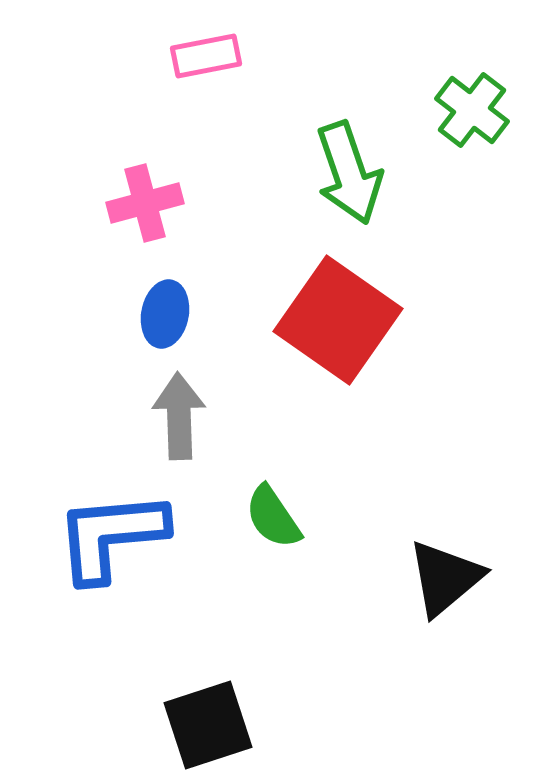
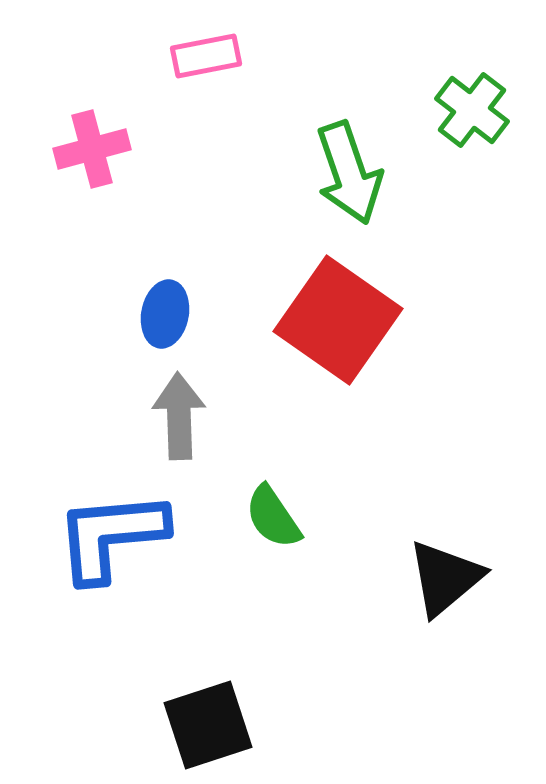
pink cross: moved 53 px left, 54 px up
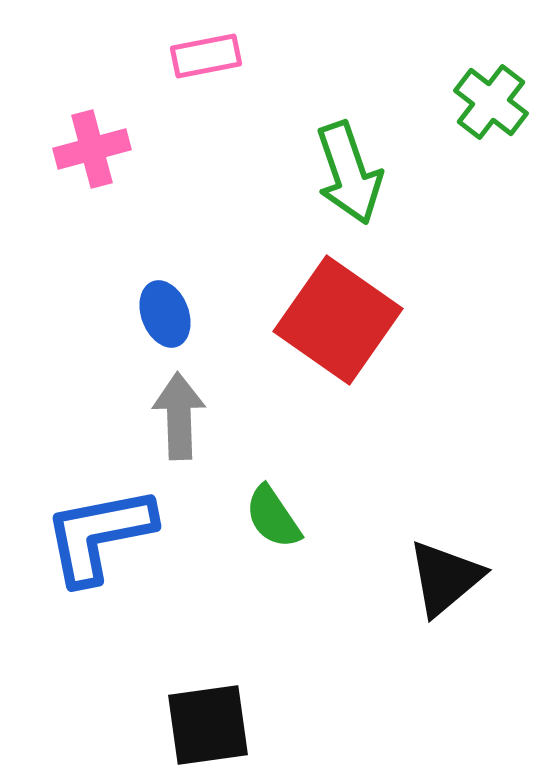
green cross: moved 19 px right, 8 px up
blue ellipse: rotated 32 degrees counterclockwise
blue L-shape: moved 12 px left, 1 px up; rotated 6 degrees counterclockwise
black square: rotated 10 degrees clockwise
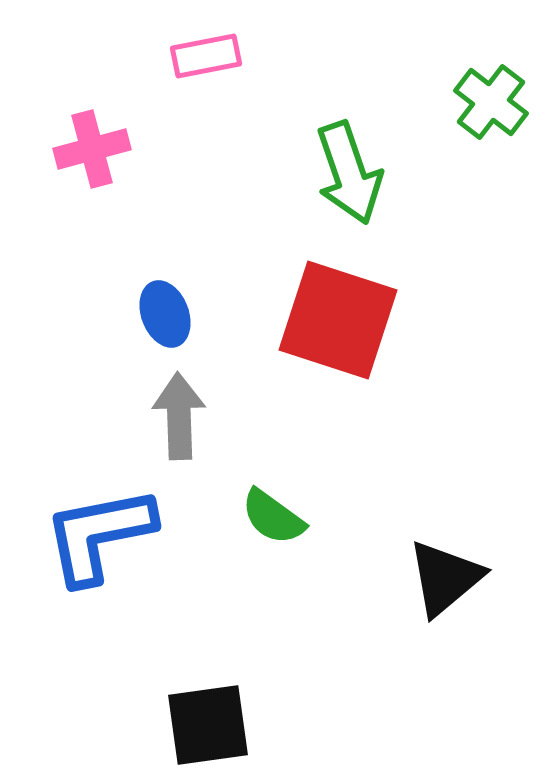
red square: rotated 17 degrees counterclockwise
green semicircle: rotated 20 degrees counterclockwise
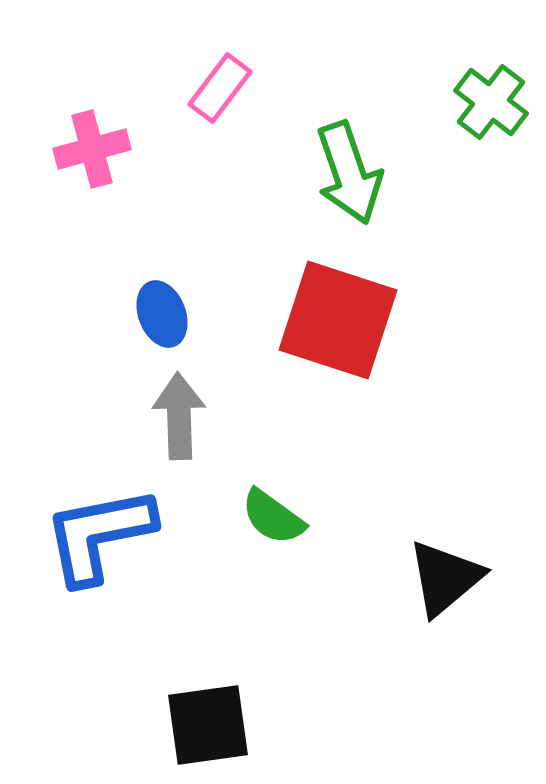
pink rectangle: moved 14 px right, 32 px down; rotated 42 degrees counterclockwise
blue ellipse: moved 3 px left
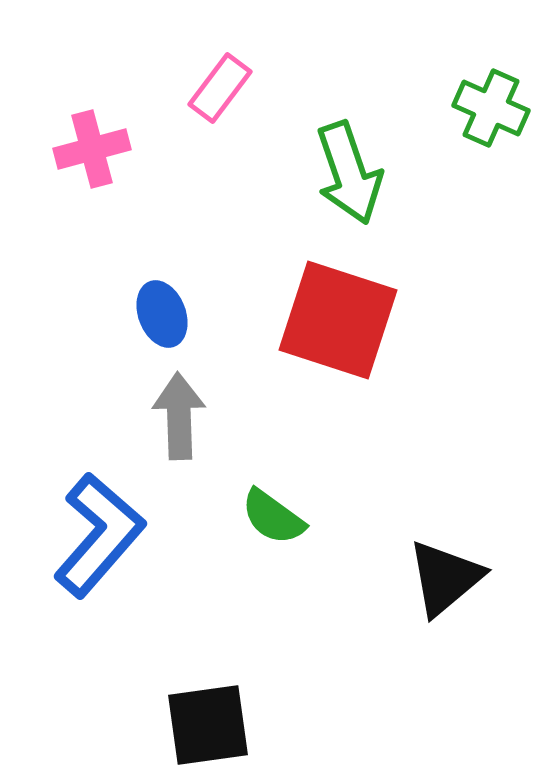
green cross: moved 6 px down; rotated 14 degrees counterclockwise
blue L-shape: rotated 142 degrees clockwise
